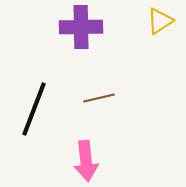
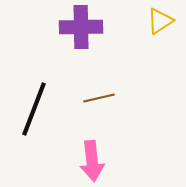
pink arrow: moved 6 px right
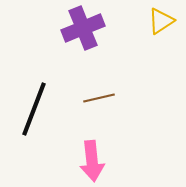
yellow triangle: moved 1 px right
purple cross: moved 2 px right, 1 px down; rotated 21 degrees counterclockwise
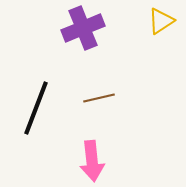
black line: moved 2 px right, 1 px up
